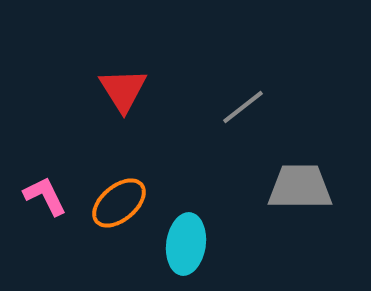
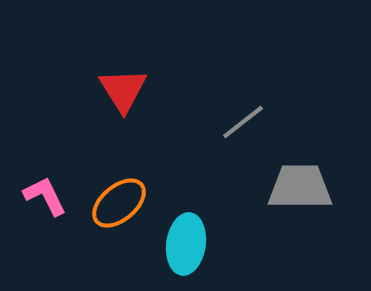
gray line: moved 15 px down
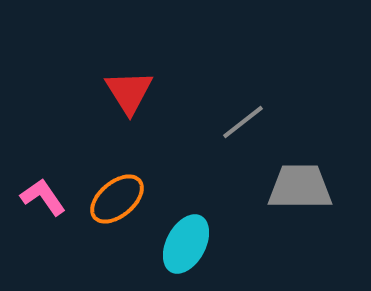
red triangle: moved 6 px right, 2 px down
pink L-shape: moved 2 px left, 1 px down; rotated 9 degrees counterclockwise
orange ellipse: moved 2 px left, 4 px up
cyan ellipse: rotated 20 degrees clockwise
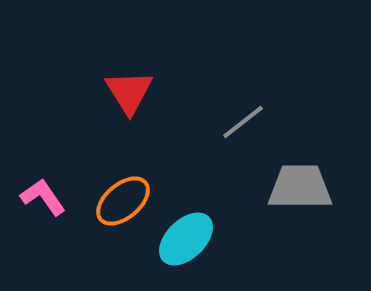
orange ellipse: moved 6 px right, 2 px down
cyan ellipse: moved 5 px up; rotated 18 degrees clockwise
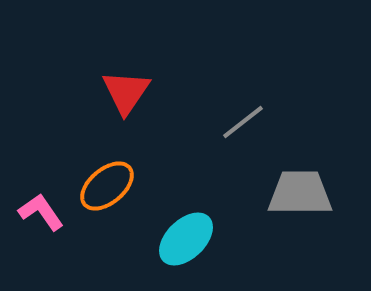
red triangle: moved 3 px left; rotated 6 degrees clockwise
gray trapezoid: moved 6 px down
pink L-shape: moved 2 px left, 15 px down
orange ellipse: moved 16 px left, 15 px up
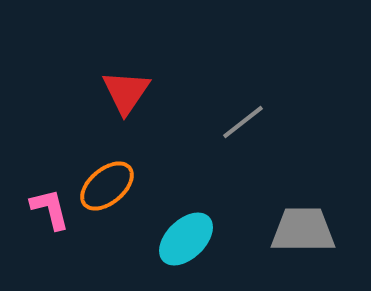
gray trapezoid: moved 3 px right, 37 px down
pink L-shape: moved 9 px right, 3 px up; rotated 21 degrees clockwise
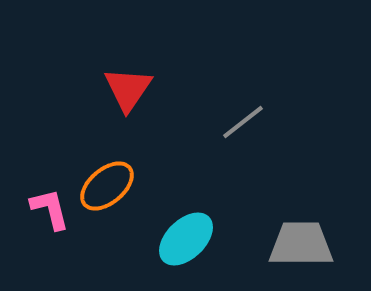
red triangle: moved 2 px right, 3 px up
gray trapezoid: moved 2 px left, 14 px down
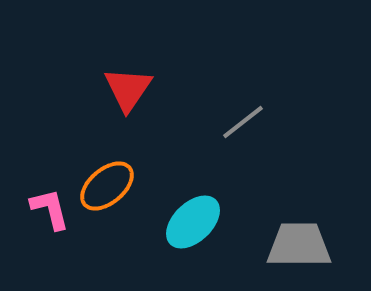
cyan ellipse: moved 7 px right, 17 px up
gray trapezoid: moved 2 px left, 1 px down
